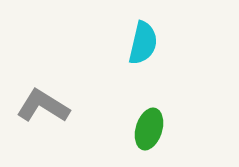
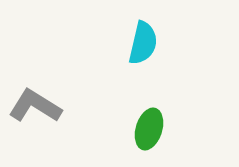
gray L-shape: moved 8 px left
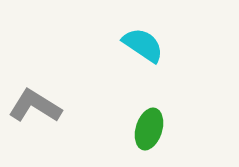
cyan semicircle: moved 2 px down; rotated 69 degrees counterclockwise
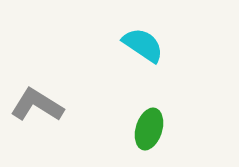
gray L-shape: moved 2 px right, 1 px up
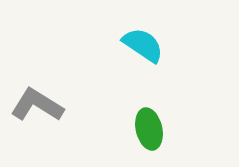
green ellipse: rotated 30 degrees counterclockwise
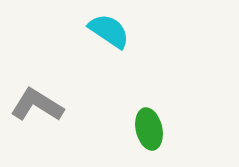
cyan semicircle: moved 34 px left, 14 px up
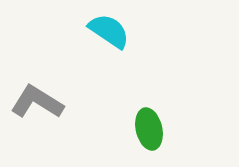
gray L-shape: moved 3 px up
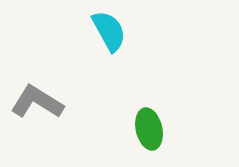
cyan semicircle: rotated 27 degrees clockwise
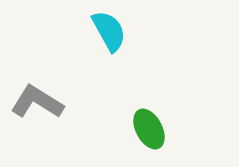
green ellipse: rotated 15 degrees counterclockwise
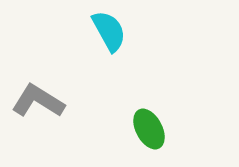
gray L-shape: moved 1 px right, 1 px up
